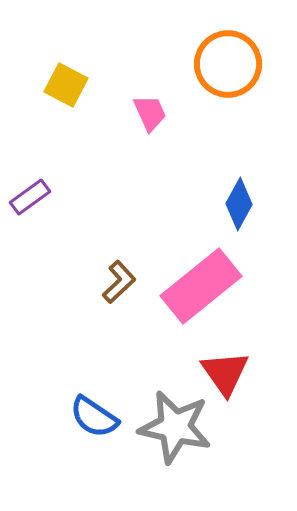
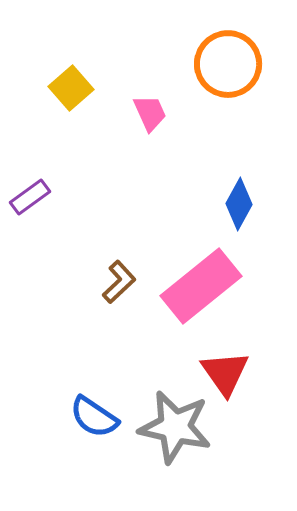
yellow square: moved 5 px right, 3 px down; rotated 21 degrees clockwise
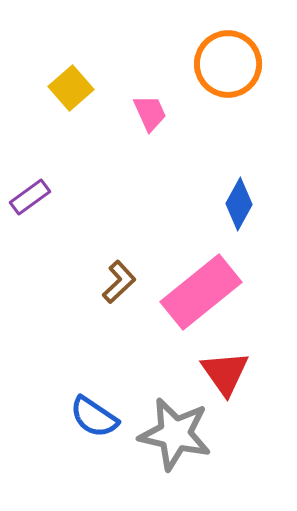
pink rectangle: moved 6 px down
gray star: moved 7 px down
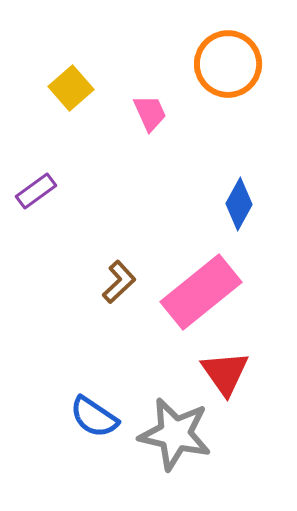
purple rectangle: moved 6 px right, 6 px up
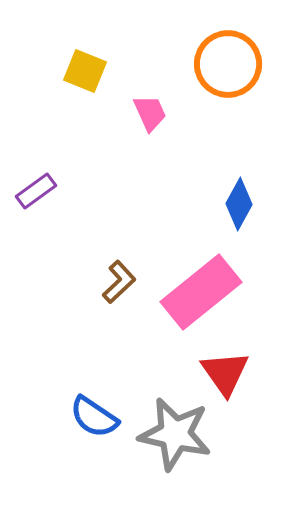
yellow square: moved 14 px right, 17 px up; rotated 27 degrees counterclockwise
